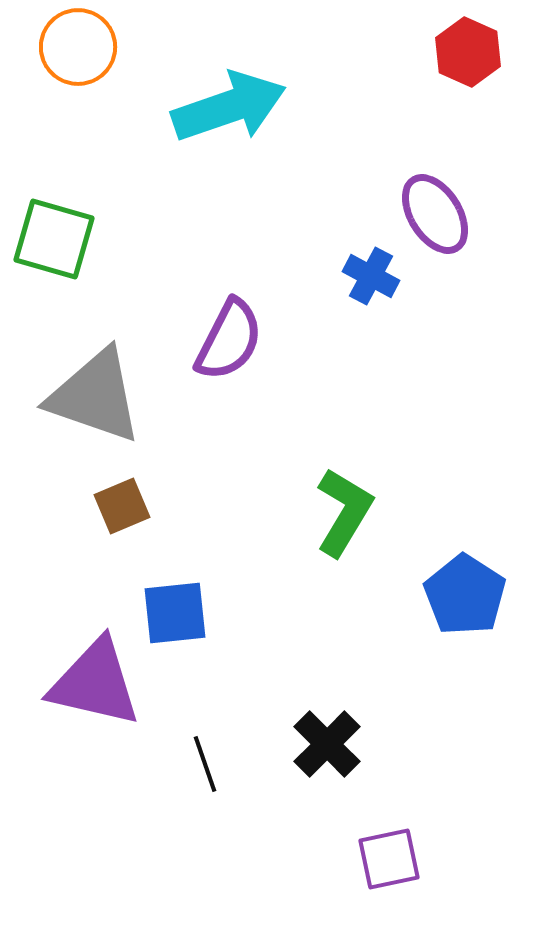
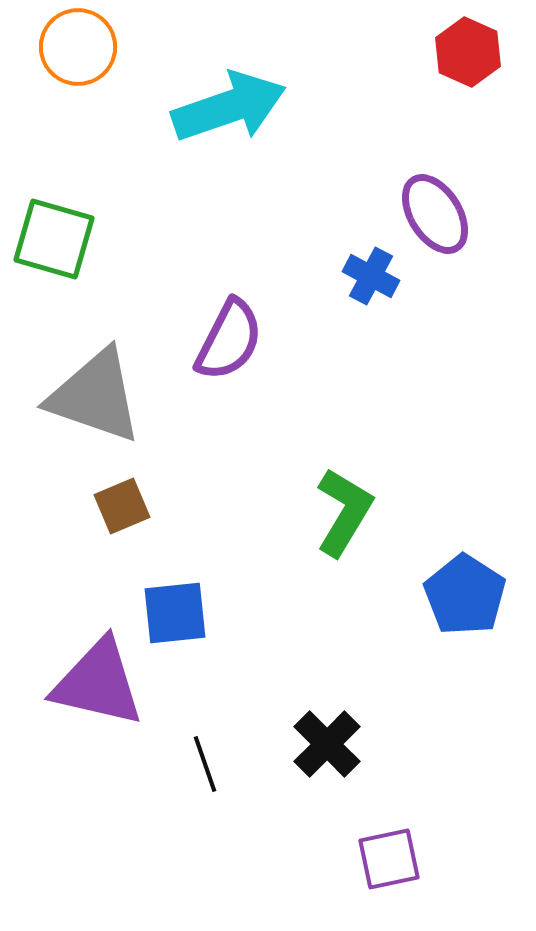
purple triangle: moved 3 px right
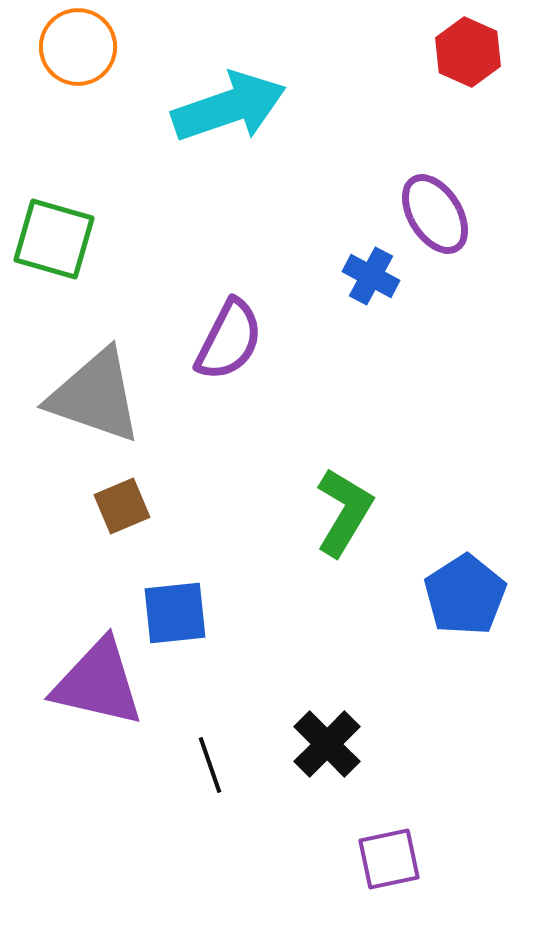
blue pentagon: rotated 6 degrees clockwise
black line: moved 5 px right, 1 px down
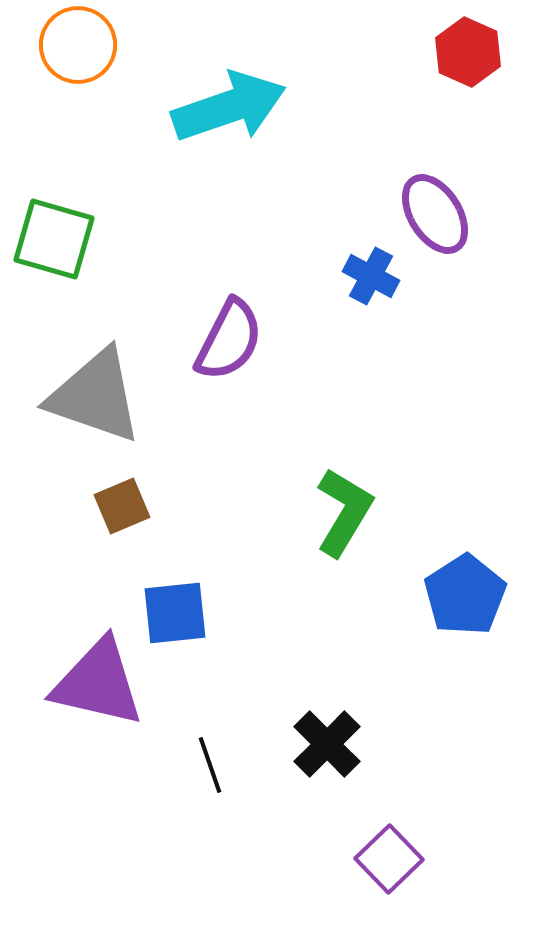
orange circle: moved 2 px up
purple square: rotated 32 degrees counterclockwise
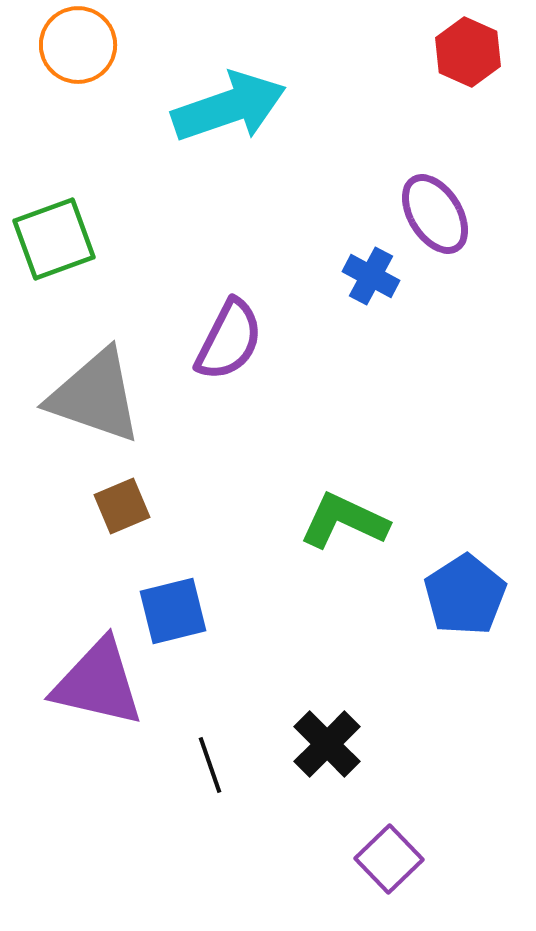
green square: rotated 36 degrees counterclockwise
green L-shape: moved 9 px down; rotated 96 degrees counterclockwise
blue square: moved 2 px left, 2 px up; rotated 8 degrees counterclockwise
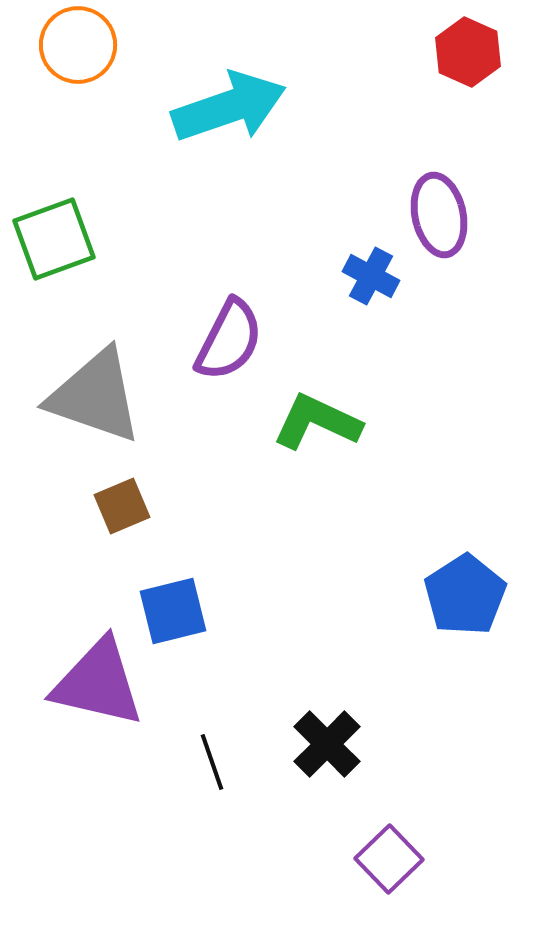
purple ellipse: moved 4 px right, 1 px down; rotated 20 degrees clockwise
green L-shape: moved 27 px left, 99 px up
black line: moved 2 px right, 3 px up
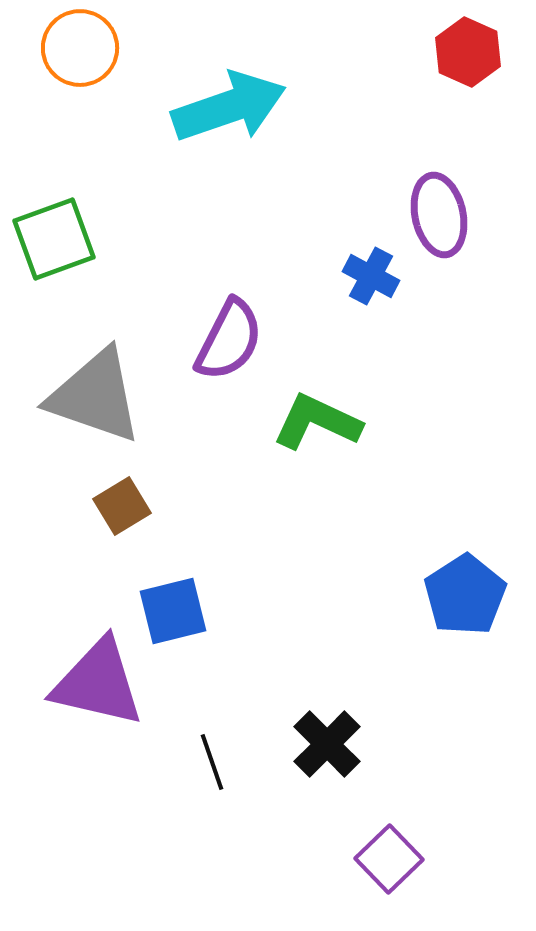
orange circle: moved 2 px right, 3 px down
brown square: rotated 8 degrees counterclockwise
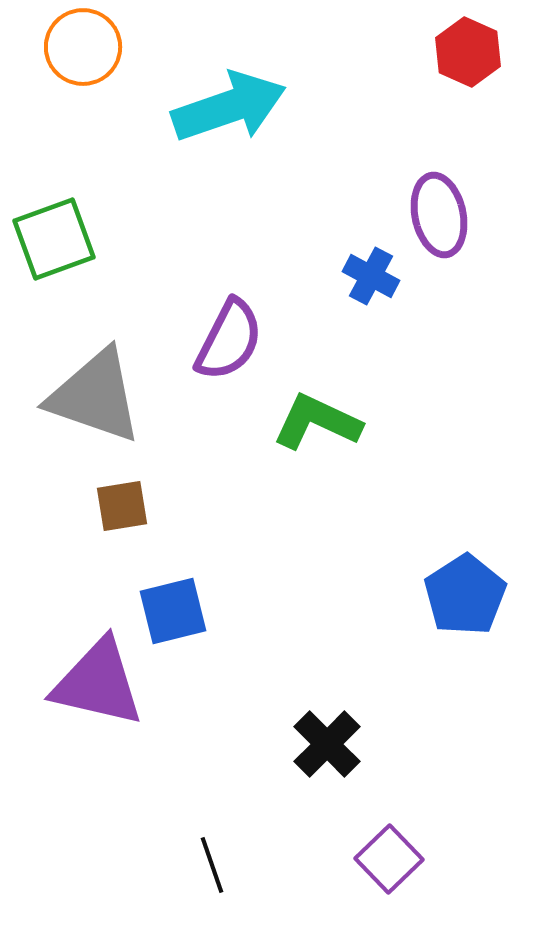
orange circle: moved 3 px right, 1 px up
brown square: rotated 22 degrees clockwise
black line: moved 103 px down
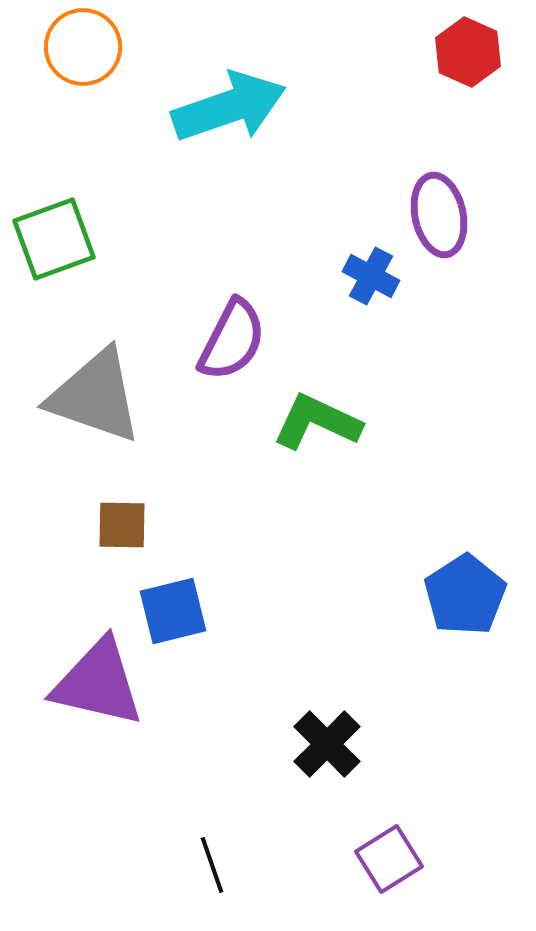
purple semicircle: moved 3 px right
brown square: moved 19 px down; rotated 10 degrees clockwise
purple square: rotated 12 degrees clockwise
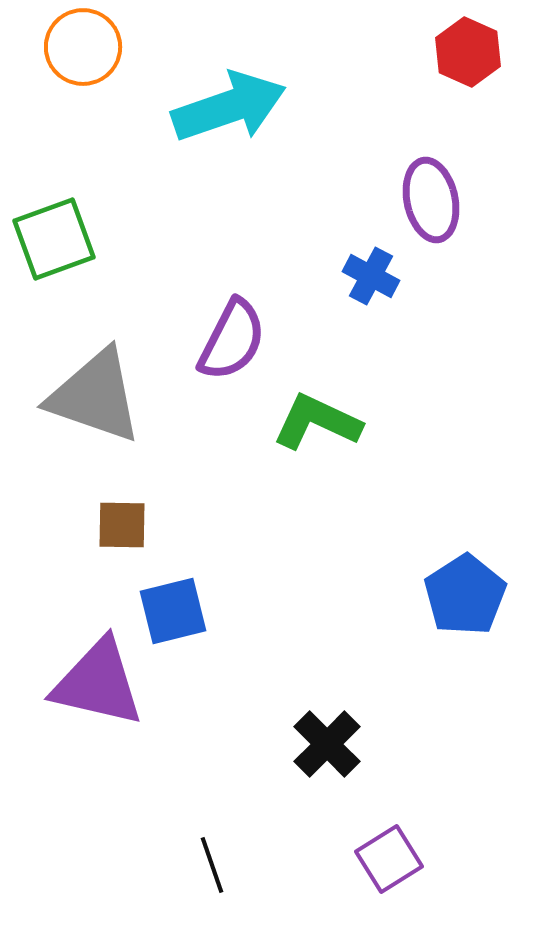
purple ellipse: moved 8 px left, 15 px up
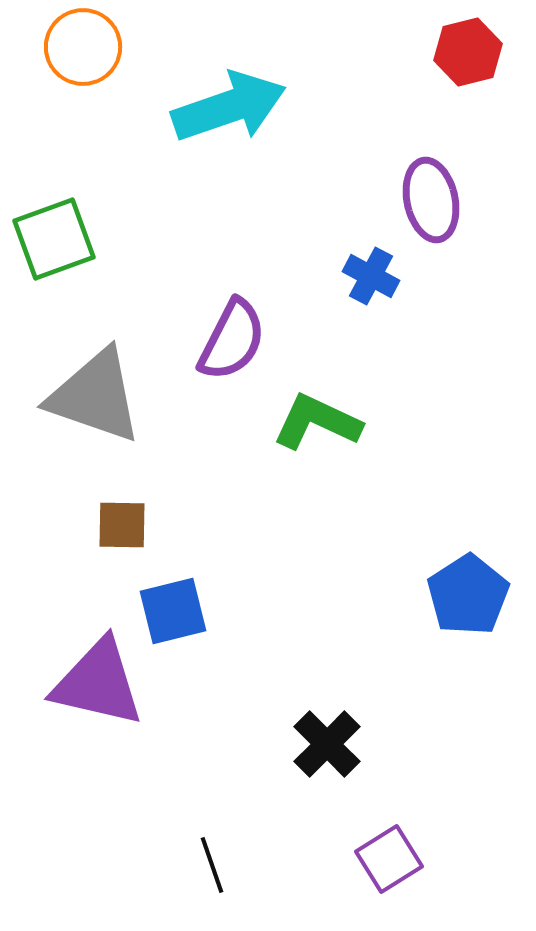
red hexagon: rotated 22 degrees clockwise
blue pentagon: moved 3 px right
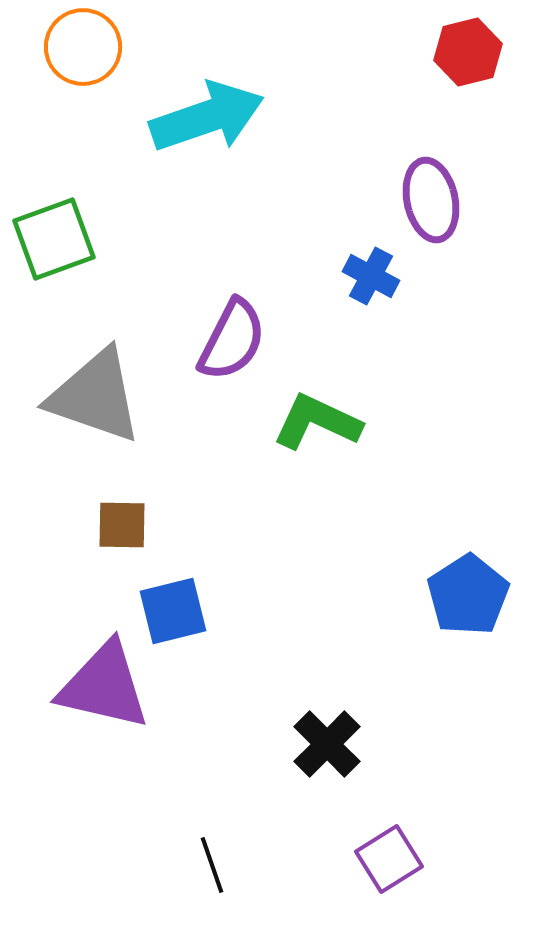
cyan arrow: moved 22 px left, 10 px down
purple triangle: moved 6 px right, 3 px down
